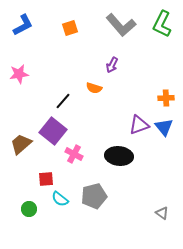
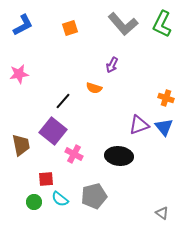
gray L-shape: moved 2 px right, 1 px up
orange cross: rotated 21 degrees clockwise
brown trapezoid: moved 1 px down; rotated 120 degrees clockwise
green circle: moved 5 px right, 7 px up
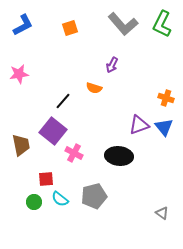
pink cross: moved 1 px up
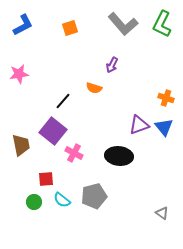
cyan semicircle: moved 2 px right, 1 px down
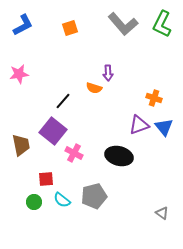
purple arrow: moved 4 px left, 8 px down; rotated 28 degrees counterclockwise
orange cross: moved 12 px left
black ellipse: rotated 8 degrees clockwise
